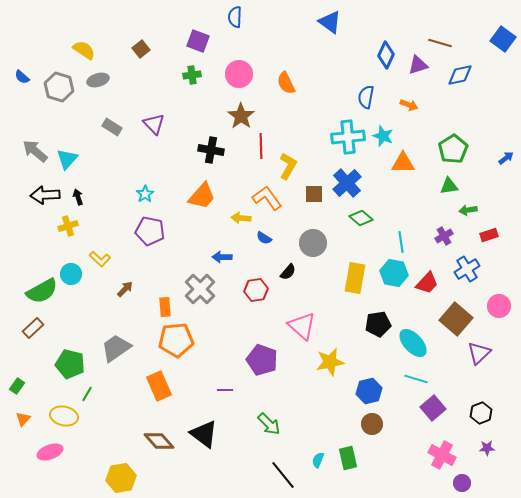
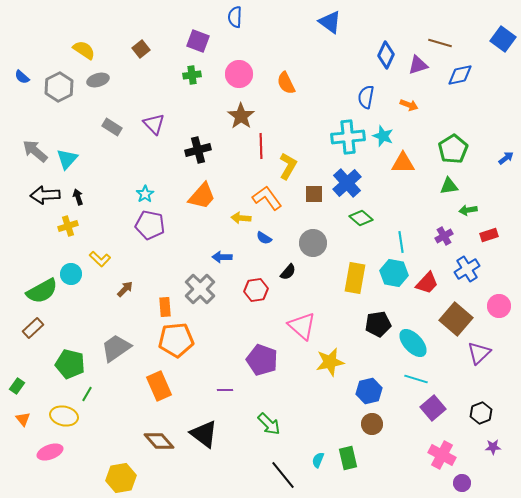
gray hexagon at (59, 87): rotated 16 degrees clockwise
black cross at (211, 150): moved 13 px left; rotated 25 degrees counterclockwise
purple pentagon at (150, 231): moved 6 px up
orange triangle at (23, 419): rotated 21 degrees counterclockwise
purple star at (487, 448): moved 6 px right, 1 px up
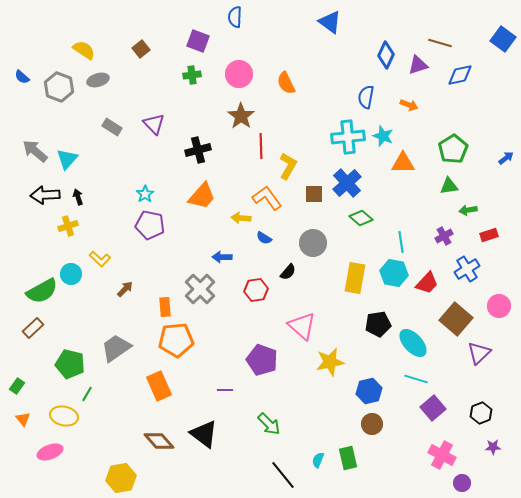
gray hexagon at (59, 87): rotated 12 degrees counterclockwise
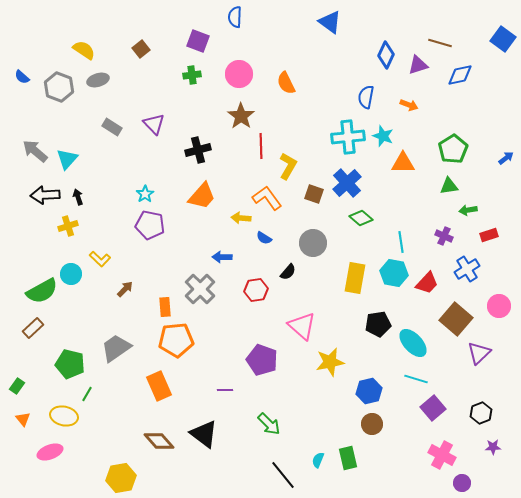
brown square at (314, 194): rotated 18 degrees clockwise
purple cross at (444, 236): rotated 36 degrees counterclockwise
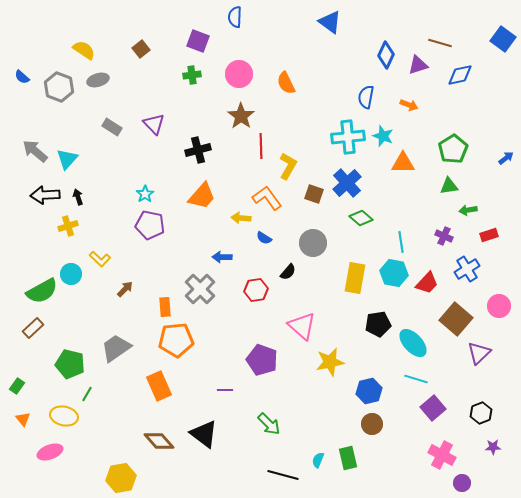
black line at (283, 475): rotated 36 degrees counterclockwise
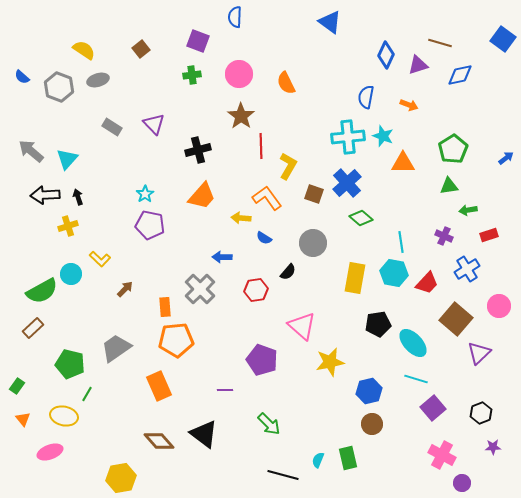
gray arrow at (35, 151): moved 4 px left
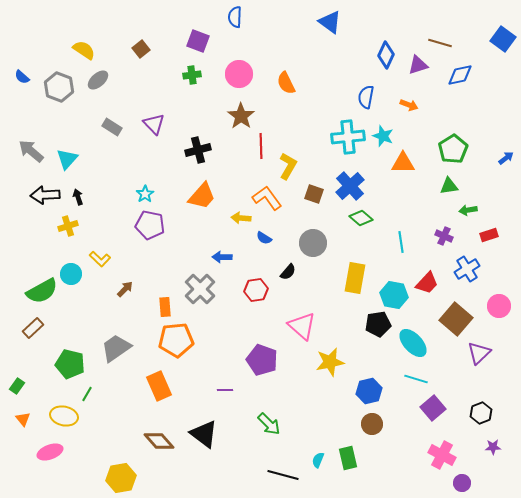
gray ellipse at (98, 80): rotated 25 degrees counterclockwise
blue cross at (347, 183): moved 3 px right, 3 px down
cyan hexagon at (394, 273): moved 22 px down
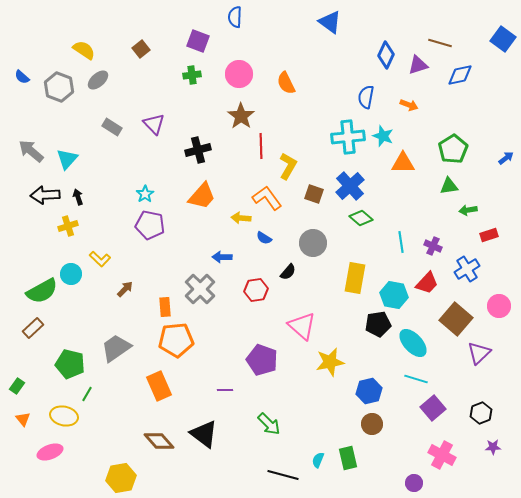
purple cross at (444, 236): moved 11 px left, 10 px down
purple circle at (462, 483): moved 48 px left
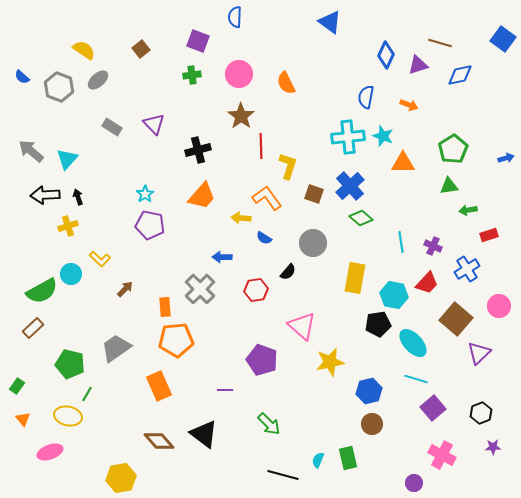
blue arrow at (506, 158): rotated 21 degrees clockwise
yellow L-shape at (288, 166): rotated 12 degrees counterclockwise
yellow ellipse at (64, 416): moved 4 px right
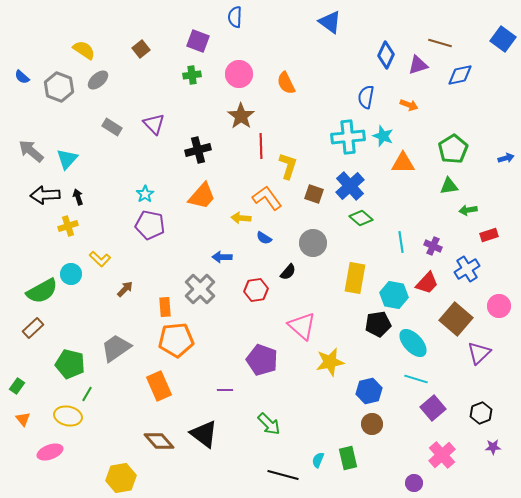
pink cross at (442, 455): rotated 20 degrees clockwise
